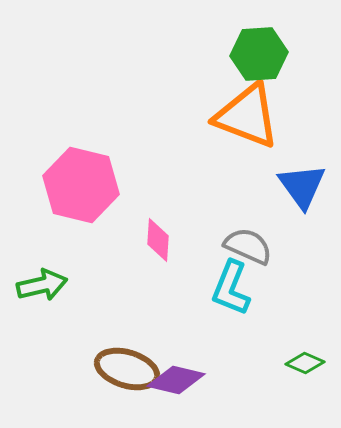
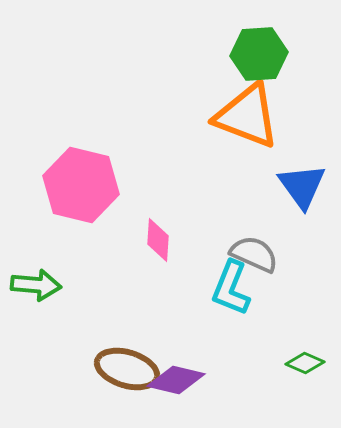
gray semicircle: moved 6 px right, 8 px down
green arrow: moved 6 px left; rotated 18 degrees clockwise
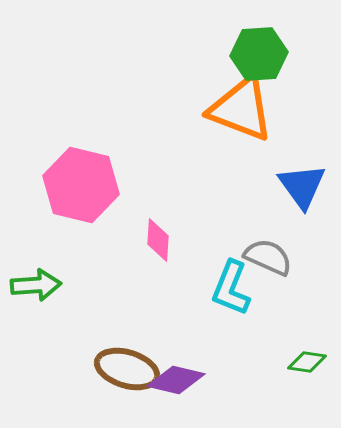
orange triangle: moved 6 px left, 7 px up
gray semicircle: moved 14 px right, 3 px down
green arrow: rotated 9 degrees counterclockwise
green diamond: moved 2 px right, 1 px up; rotated 15 degrees counterclockwise
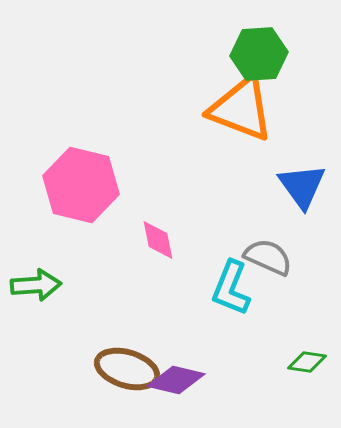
pink diamond: rotated 15 degrees counterclockwise
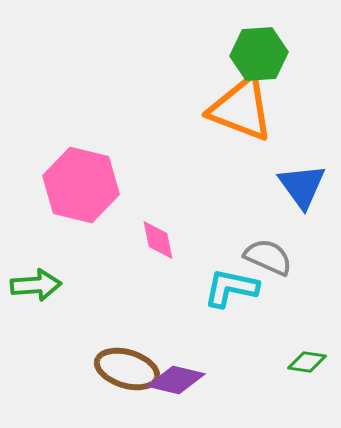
cyan L-shape: rotated 80 degrees clockwise
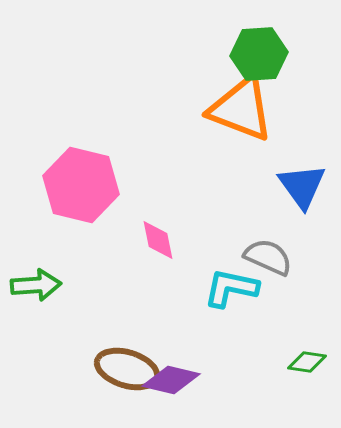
purple diamond: moved 5 px left
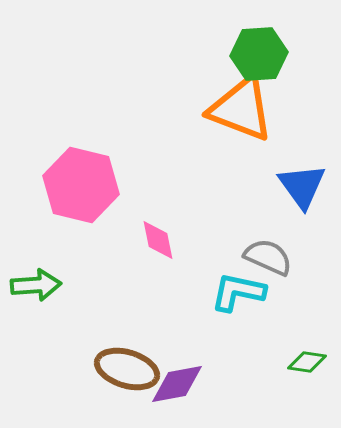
cyan L-shape: moved 7 px right, 4 px down
purple diamond: moved 6 px right, 4 px down; rotated 24 degrees counterclockwise
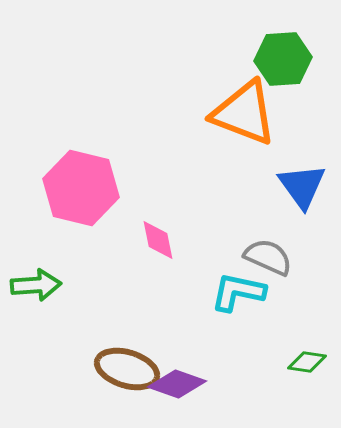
green hexagon: moved 24 px right, 5 px down
orange triangle: moved 3 px right, 4 px down
pink hexagon: moved 3 px down
purple diamond: rotated 30 degrees clockwise
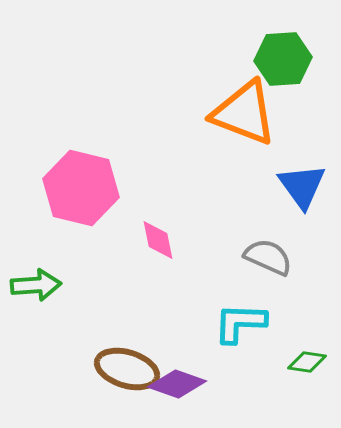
cyan L-shape: moved 2 px right, 31 px down; rotated 10 degrees counterclockwise
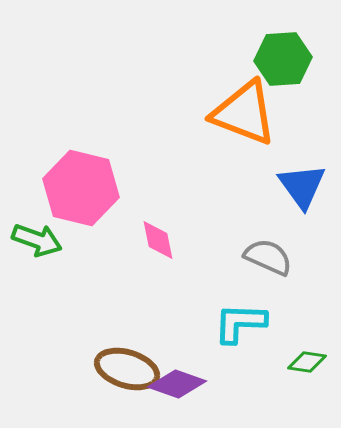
green arrow: moved 1 px right, 45 px up; rotated 24 degrees clockwise
